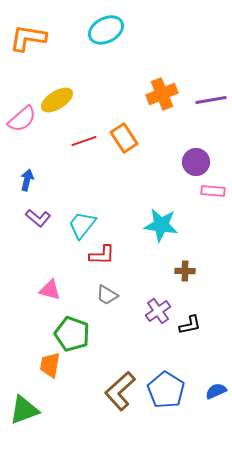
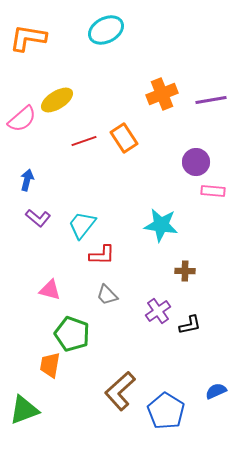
gray trapezoid: rotated 15 degrees clockwise
blue pentagon: moved 21 px down
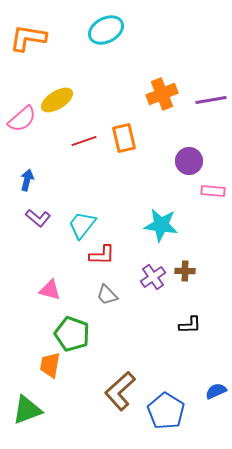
orange rectangle: rotated 20 degrees clockwise
purple circle: moved 7 px left, 1 px up
purple cross: moved 5 px left, 34 px up
black L-shape: rotated 10 degrees clockwise
green triangle: moved 3 px right
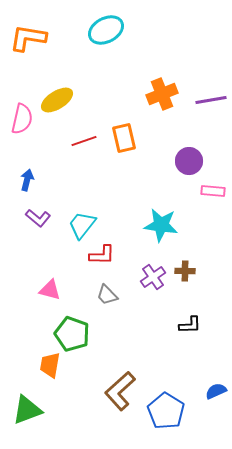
pink semicircle: rotated 36 degrees counterclockwise
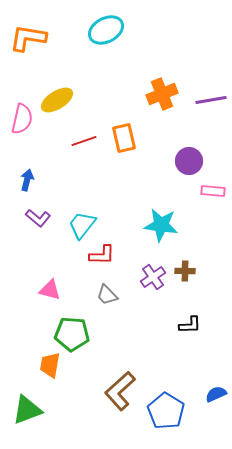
green pentagon: rotated 16 degrees counterclockwise
blue semicircle: moved 3 px down
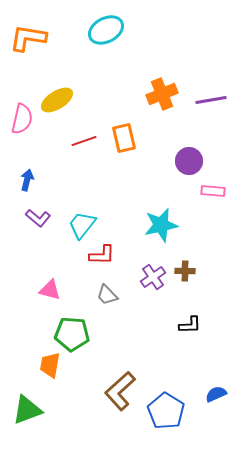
cyan star: rotated 20 degrees counterclockwise
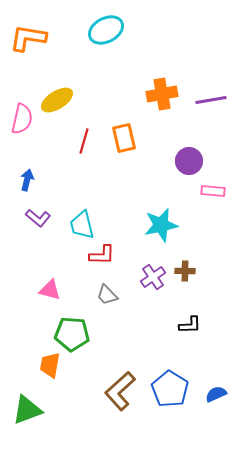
orange cross: rotated 12 degrees clockwise
red line: rotated 55 degrees counterclockwise
cyan trapezoid: rotated 52 degrees counterclockwise
blue pentagon: moved 4 px right, 22 px up
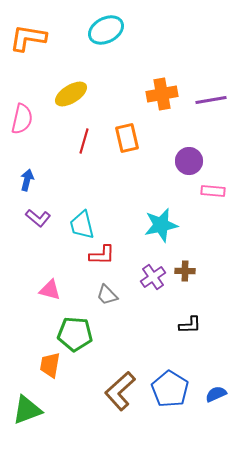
yellow ellipse: moved 14 px right, 6 px up
orange rectangle: moved 3 px right
green pentagon: moved 3 px right
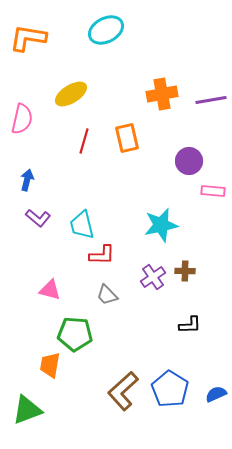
brown L-shape: moved 3 px right
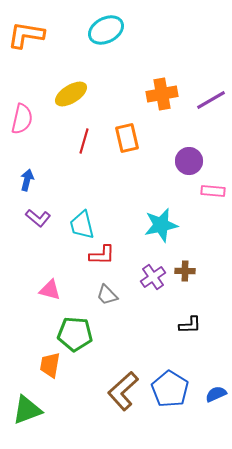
orange L-shape: moved 2 px left, 3 px up
purple line: rotated 20 degrees counterclockwise
